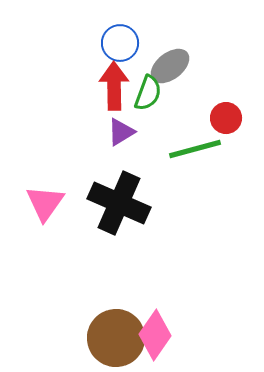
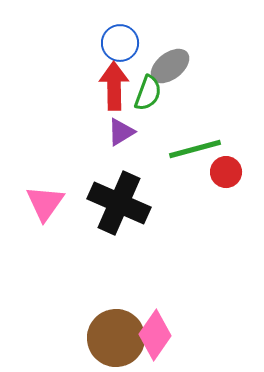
red circle: moved 54 px down
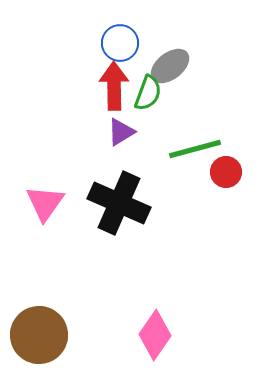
brown circle: moved 77 px left, 3 px up
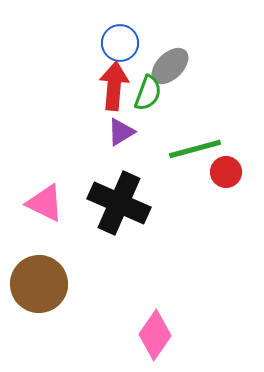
gray ellipse: rotated 6 degrees counterclockwise
red arrow: rotated 6 degrees clockwise
pink triangle: rotated 39 degrees counterclockwise
brown circle: moved 51 px up
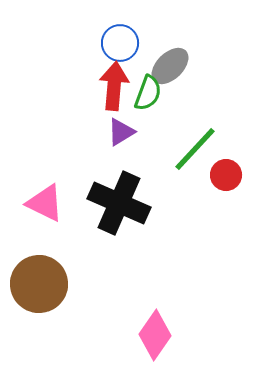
green line: rotated 32 degrees counterclockwise
red circle: moved 3 px down
